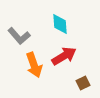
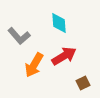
cyan diamond: moved 1 px left, 1 px up
orange arrow: rotated 50 degrees clockwise
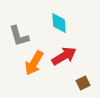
gray L-shape: rotated 25 degrees clockwise
orange arrow: moved 2 px up
